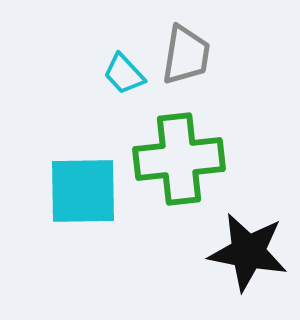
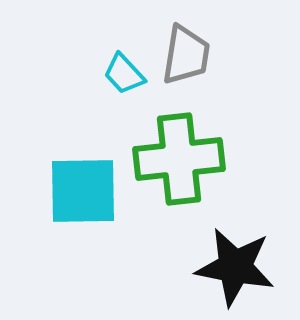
black star: moved 13 px left, 15 px down
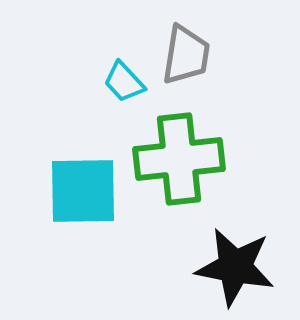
cyan trapezoid: moved 8 px down
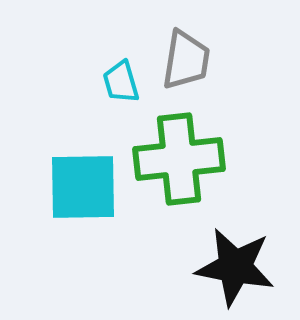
gray trapezoid: moved 5 px down
cyan trapezoid: moved 3 px left; rotated 27 degrees clockwise
cyan square: moved 4 px up
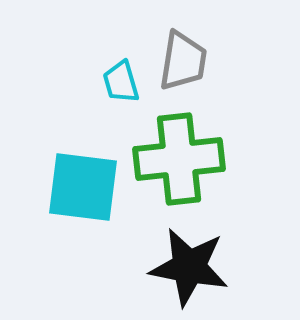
gray trapezoid: moved 3 px left, 1 px down
cyan square: rotated 8 degrees clockwise
black star: moved 46 px left
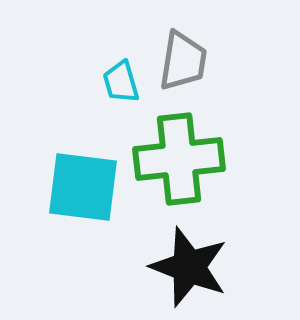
black star: rotated 10 degrees clockwise
